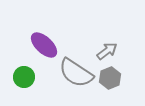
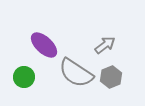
gray arrow: moved 2 px left, 6 px up
gray hexagon: moved 1 px right, 1 px up
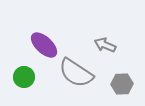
gray arrow: rotated 120 degrees counterclockwise
gray hexagon: moved 11 px right, 7 px down; rotated 20 degrees clockwise
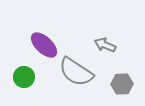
gray semicircle: moved 1 px up
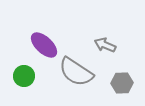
green circle: moved 1 px up
gray hexagon: moved 1 px up
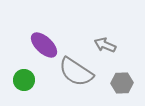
green circle: moved 4 px down
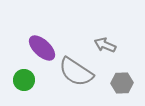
purple ellipse: moved 2 px left, 3 px down
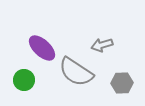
gray arrow: moved 3 px left; rotated 40 degrees counterclockwise
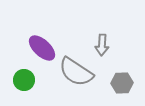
gray arrow: rotated 70 degrees counterclockwise
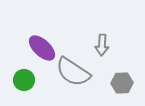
gray semicircle: moved 3 px left
